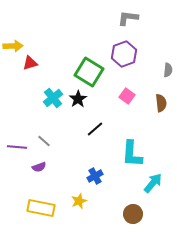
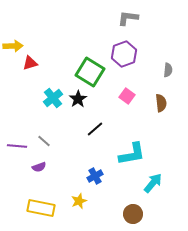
green square: moved 1 px right
purple line: moved 1 px up
cyan L-shape: rotated 104 degrees counterclockwise
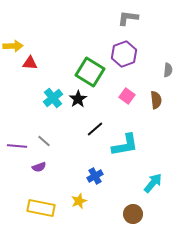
red triangle: rotated 21 degrees clockwise
brown semicircle: moved 5 px left, 3 px up
cyan L-shape: moved 7 px left, 9 px up
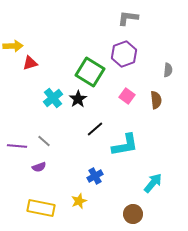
red triangle: rotated 21 degrees counterclockwise
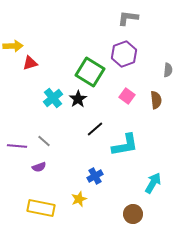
cyan arrow: rotated 10 degrees counterclockwise
yellow star: moved 2 px up
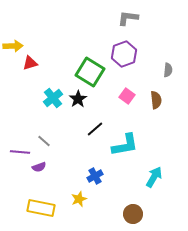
purple line: moved 3 px right, 6 px down
cyan arrow: moved 1 px right, 6 px up
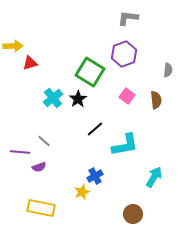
yellow star: moved 3 px right, 7 px up
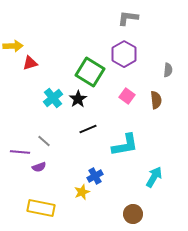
purple hexagon: rotated 10 degrees counterclockwise
black line: moved 7 px left; rotated 18 degrees clockwise
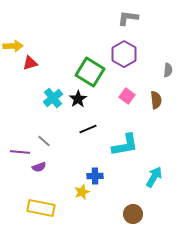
blue cross: rotated 28 degrees clockwise
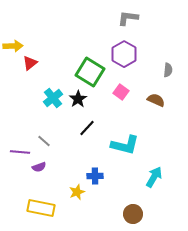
red triangle: rotated 21 degrees counterclockwise
pink square: moved 6 px left, 4 px up
brown semicircle: rotated 60 degrees counterclockwise
black line: moved 1 px left, 1 px up; rotated 24 degrees counterclockwise
cyan L-shape: rotated 24 degrees clockwise
yellow star: moved 5 px left
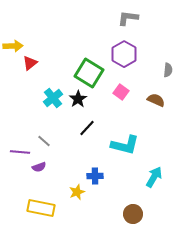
green square: moved 1 px left, 1 px down
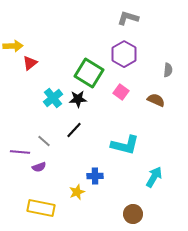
gray L-shape: rotated 10 degrees clockwise
black star: rotated 30 degrees clockwise
black line: moved 13 px left, 2 px down
